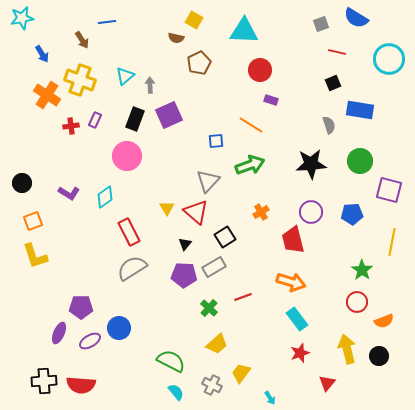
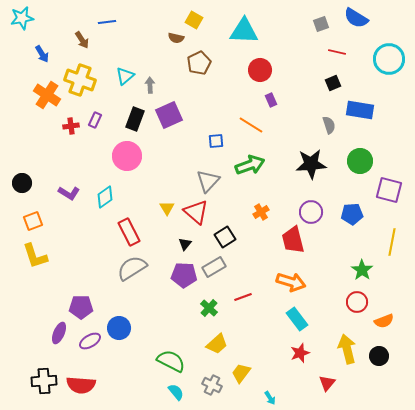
purple rectangle at (271, 100): rotated 48 degrees clockwise
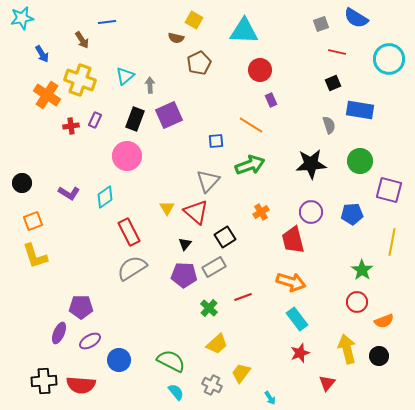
blue circle at (119, 328): moved 32 px down
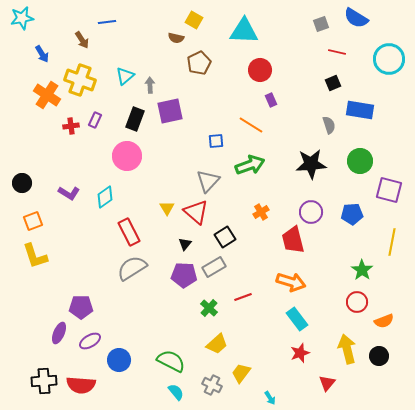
purple square at (169, 115): moved 1 px right, 4 px up; rotated 12 degrees clockwise
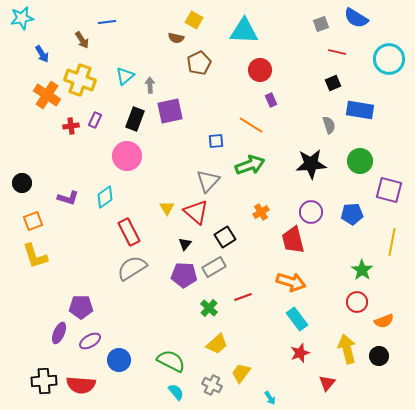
purple L-shape at (69, 193): moved 1 px left, 5 px down; rotated 15 degrees counterclockwise
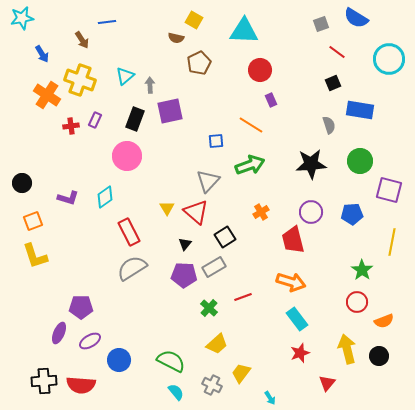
red line at (337, 52): rotated 24 degrees clockwise
